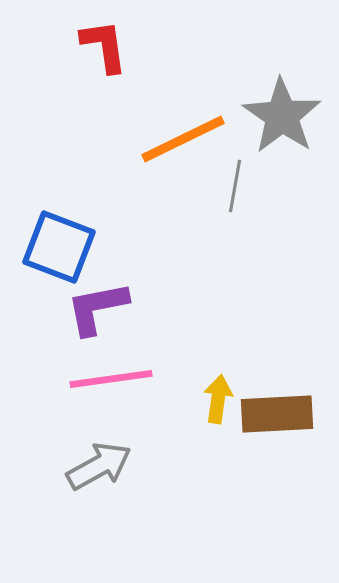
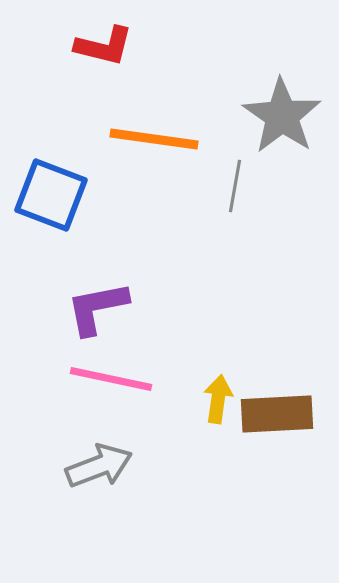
red L-shape: rotated 112 degrees clockwise
orange line: moved 29 px left; rotated 34 degrees clockwise
blue square: moved 8 px left, 52 px up
pink line: rotated 20 degrees clockwise
gray arrow: rotated 8 degrees clockwise
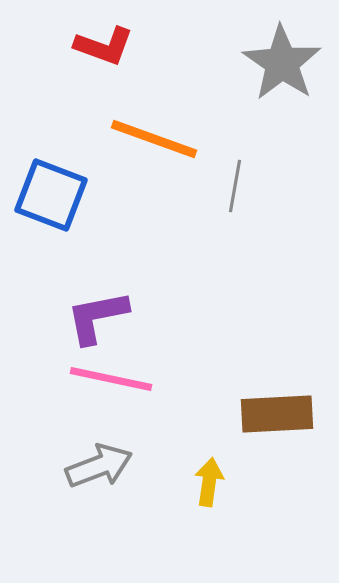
red L-shape: rotated 6 degrees clockwise
gray star: moved 53 px up
orange line: rotated 12 degrees clockwise
purple L-shape: moved 9 px down
yellow arrow: moved 9 px left, 83 px down
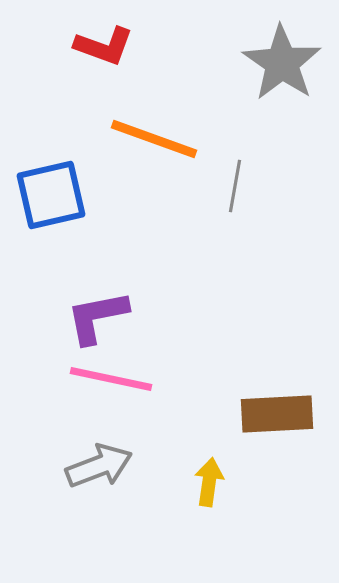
blue square: rotated 34 degrees counterclockwise
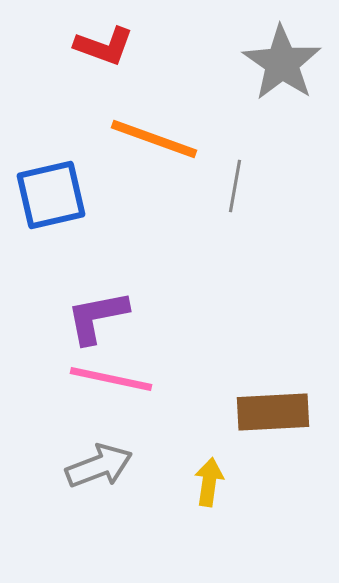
brown rectangle: moved 4 px left, 2 px up
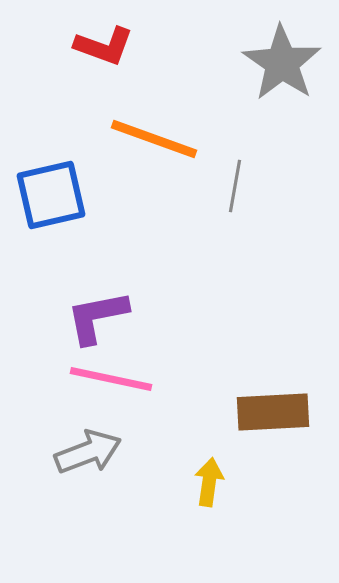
gray arrow: moved 11 px left, 14 px up
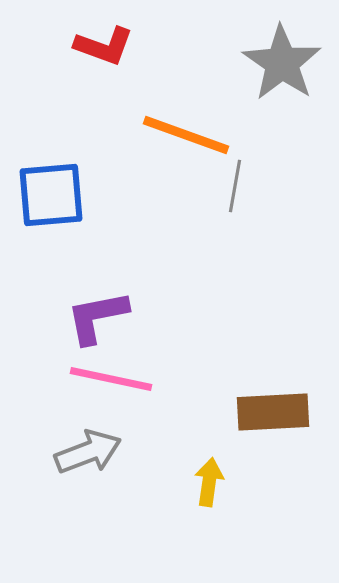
orange line: moved 32 px right, 4 px up
blue square: rotated 8 degrees clockwise
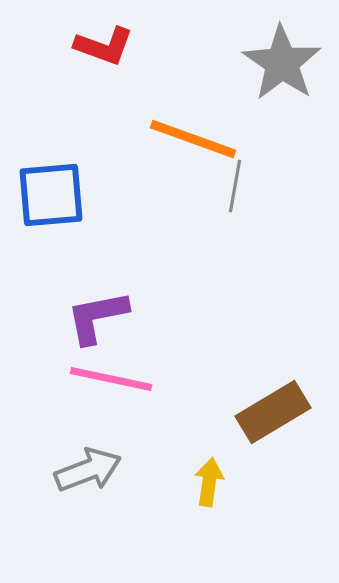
orange line: moved 7 px right, 4 px down
brown rectangle: rotated 28 degrees counterclockwise
gray arrow: moved 18 px down
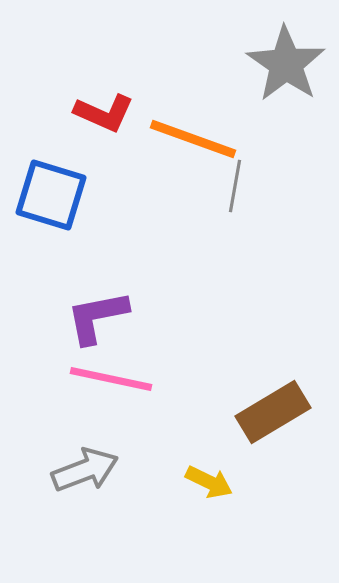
red L-shape: moved 67 px down; rotated 4 degrees clockwise
gray star: moved 4 px right, 1 px down
blue square: rotated 22 degrees clockwise
gray arrow: moved 3 px left
yellow arrow: rotated 108 degrees clockwise
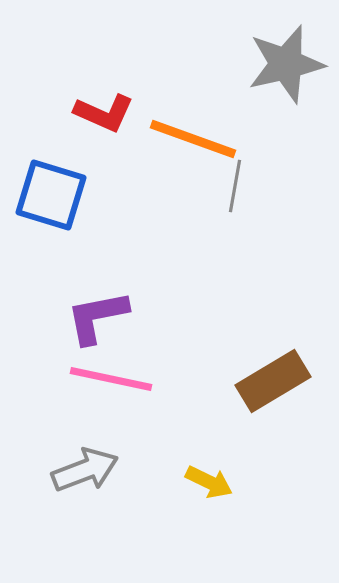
gray star: rotated 24 degrees clockwise
brown rectangle: moved 31 px up
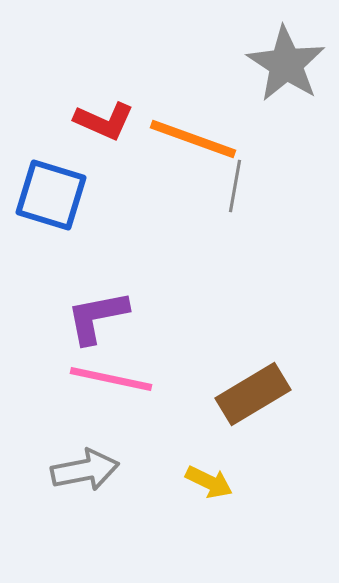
gray star: rotated 26 degrees counterclockwise
red L-shape: moved 8 px down
brown rectangle: moved 20 px left, 13 px down
gray arrow: rotated 10 degrees clockwise
